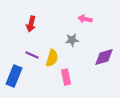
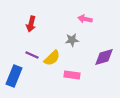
yellow semicircle: rotated 30 degrees clockwise
pink rectangle: moved 6 px right, 2 px up; rotated 70 degrees counterclockwise
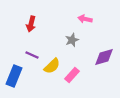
gray star: rotated 16 degrees counterclockwise
yellow semicircle: moved 8 px down
pink rectangle: rotated 56 degrees counterclockwise
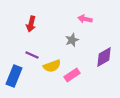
purple diamond: rotated 15 degrees counterclockwise
yellow semicircle: rotated 24 degrees clockwise
pink rectangle: rotated 14 degrees clockwise
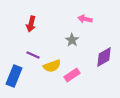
gray star: rotated 16 degrees counterclockwise
purple line: moved 1 px right
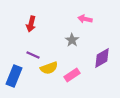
purple diamond: moved 2 px left, 1 px down
yellow semicircle: moved 3 px left, 2 px down
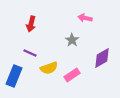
pink arrow: moved 1 px up
purple line: moved 3 px left, 2 px up
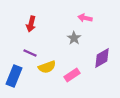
gray star: moved 2 px right, 2 px up
yellow semicircle: moved 2 px left, 1 px up
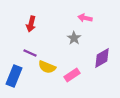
yellow semicircle: rotated 42 degrees clockwise
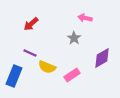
red arrow: rotated 35 degrees clockwise
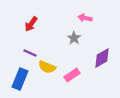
red arrow: rotated 14 degrees counterclockwise
blue rectangle: moved 6 px right, 3 px down
